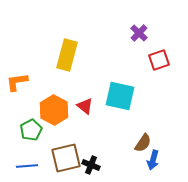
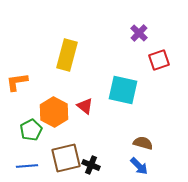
cyan square: moved 3 px right, 6 px up
orange hexagon: moved 2 px down
brown semicircle: rotated 108 degrees counterclockwise
blue arrow: moved 14 px left, 6 px down; rotated 60 degrees counterclockwise
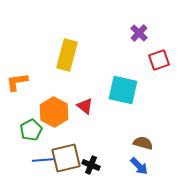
blue line: moved 16 px right, 6 px up
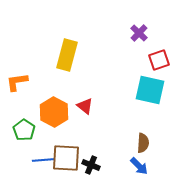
cyan square: moved 27 px right
green pentagon: moved 7 px left; rotated 10 degrees counterclockwise
brown semicircle: rotated 78 degrees clockwise
brown square: rotated 16 degrees clockwise
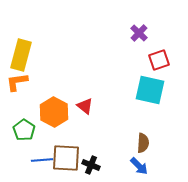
yellow rectangle: moved 46 px left
blue line: moved 1 px left
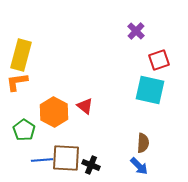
purple cross: moved 3 px left, 2 px up
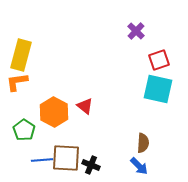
cyan square: moved 8 px right, 1 px up
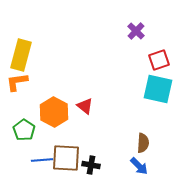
black cross: rotated 12 degrees counterclockwise
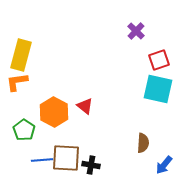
blue arrow: moved 25 px right, 1 px up; rotated 84 degrees clockwise
